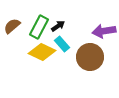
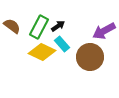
brown semicircle: rotated 78 degrees clockwise
purple arrow: rotated 20 degrees counterclockwise
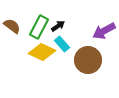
brown circle: moved 2 px left, 3 px down
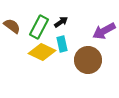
black arrow: moved 3 px right, 4 px up
cyan rectangle: rotated 28 degrees clockwise
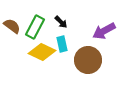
black arrow: rotated 80 degrees clockwise
green rectangle: moved 4 px left
